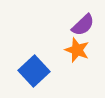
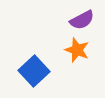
purple semicircle: moved 1 px left, 5 px up; rotated 15 degrees clockwise
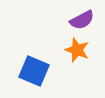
blue square: rotated 24 degrees counterclockwise
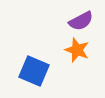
purple semicircle: moved 1 px left, 1 px down
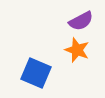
blue square: moved 2 px right, 2 px down
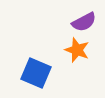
purple semicircle: moved 3 px right, 1 px down
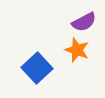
blue square: moved 1 px right, 5 px up; rotated 24 degrees clockwise
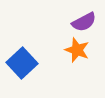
blue square: moved 15 px left, 5 px up
